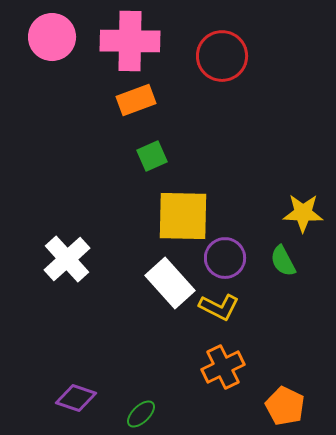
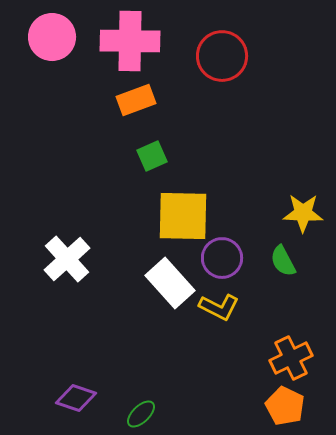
purple circle: moved 3 px left
orange cross: moved 68 px right, 9 px up
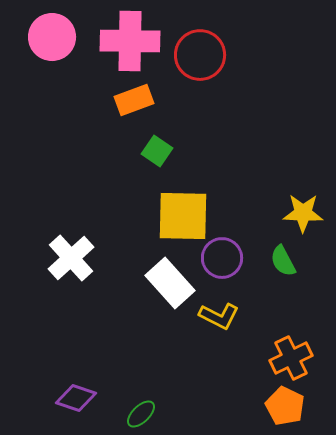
red circle: moved 22 px left, 1 px up
orange rectangle: moved 2 px left
green square: moved 5 px right, 5 px up; rotated 32 degrees counterclockwise
white cross: moved 4 px right, 1 px up
yellow L-shape: moved 9 px down
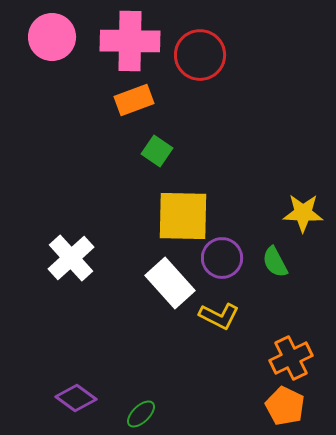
green semicircle: moved 8 px left, 1 px down
purple diamond: rotated 18 degrees clockwise
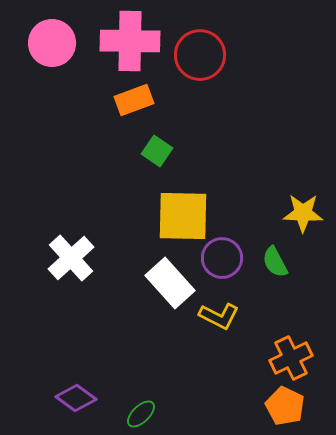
pink circle: moved 6 px down
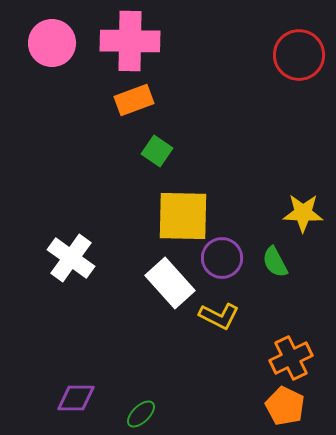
red circle: moved 99 px right
white cross: rotated 12 degrees counterclockwise
purple diamond: rotated 36 degrees counterclockwise
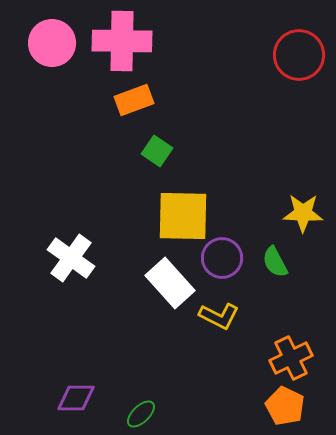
pink cross: moved 8 px left
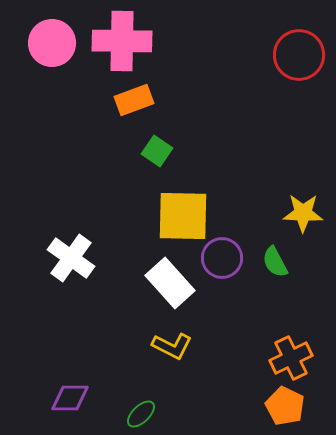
yellow L-shape: moved 47 px left, 30 px down
purple diamond: moved 6 px left
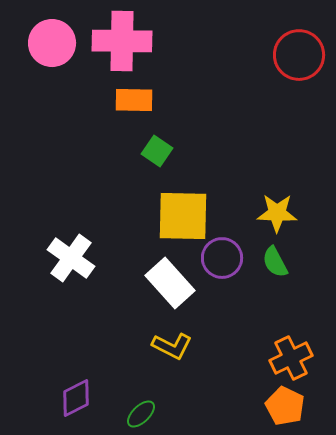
orange rectangle: rotated 21 degrees clockwise
yellow star: moved 26 px left
purple diamond: moved 6 px right; rotated 27 degrees counterclockwise
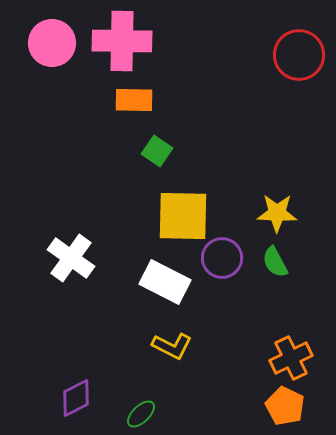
white rectangle: moved 5 px left, 1 px up; rotated 21 degrees counterclockwise
